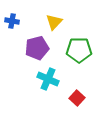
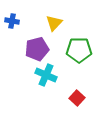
yellow triangle: moved 1 px down
purple pentagon: moved 1 px down
cyan cross: moved 2 px left, 4 px up
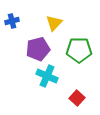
blue cross: rotated 24 degrees counterclockwise
purple pentagon: moved 1 px right
cyan cross: moved 1 px right, 1 px down
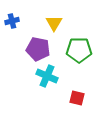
yellow triangle: rotated 12 degrees counterclockwise
purple pentagon: rotated 25 degrees clockwise
red square: rotated 28 degrees counterclockwise
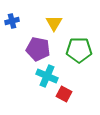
red square: moved 13 px left, 4 px up; rotated 14 degrees clockwise
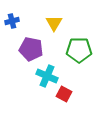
purple pentagon: moved 7 px left
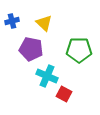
yellow triangle: moved 10 px left; rotated 18 degrees counterclockwise
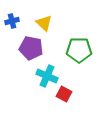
purple pentagon: moved 1 px up
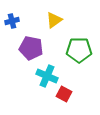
yellow triangle: moved 10 px right, 3 px up; rotated 42 degrees clockwise
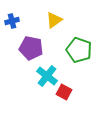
green pentagon: rotated 20 degrees clockwise
cyan cross: rotated 15 degrees clockwise
red square: moved 2 px up
